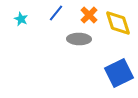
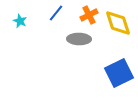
orange cross: rotated 18 degrees clockwise
cyan star: moved 1 px left, 2 px down
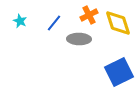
blue line: moved 2 px left, 10 px down
blue square: moved 1 px up
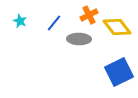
yellow diamond: moved 1 px left, 4 px down; rotated 20 degrees counterclockwise
